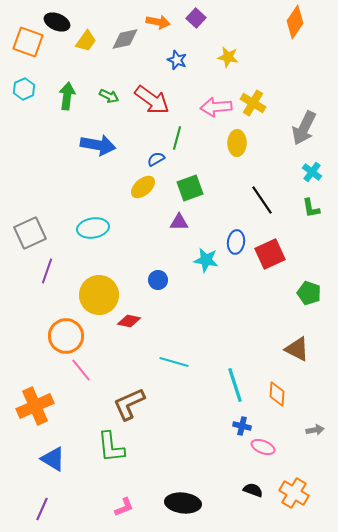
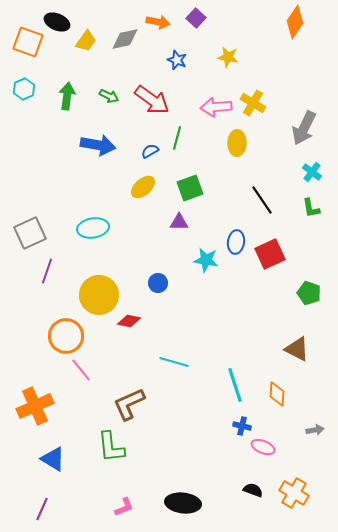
blue semicircle at (156, 159): moved 6 px left, 8 px up
blue circle at (158, 280): moved 3 px down
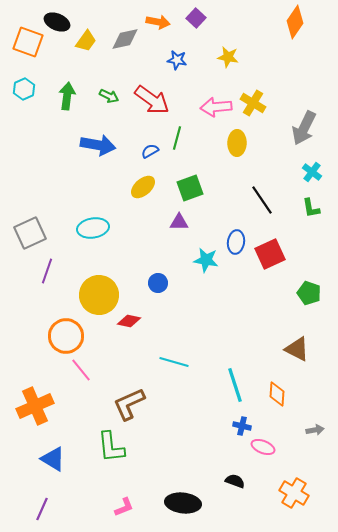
blue star at (177, 60): rotated 12 degrees counterclockwise
black semicircle at (253, 490): moved 18 px left, 9 px up
